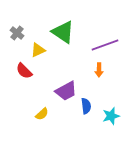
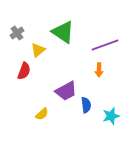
gray cross: rotated 16 degrees clockwise
yellow triangle: rotated 14 degrees counterclockwise
red semicircle: rotated 114 degrees counterclockwise
blue semicircle: moved 1 px up
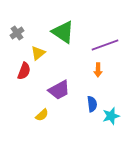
yellow triangle: moved 3 px down
orange arrow: moved 1 px left
purple trapezoid: moved 7 px left, 1 px up
blue semicircle: moved 6 px right, 1 px up
yellow semicircle: moved 1 px down
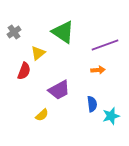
gray cross: moved 3 px left, 1 px up
orange arrow: rotated 96 degrees counterclockwise
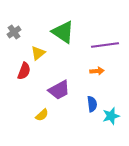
purple line: rotated 12 degrees clockwise
orange arrow: moved 1 px left, 1 px down
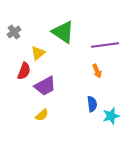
orange arrow: rotated 72 degrees clockwise
purple trapezoid: moved 14 px left, 4 px up
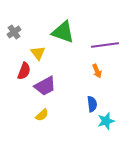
green triangle: rotated 15 degrees counterclockwise
yellow triangle: rotated 28 degrees counterclockwise
cyan star: moved 5 px left, 5 px down
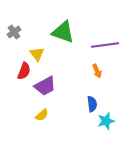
yellow triangle: moved 1 px left, 1 px down
